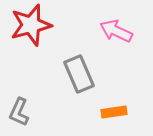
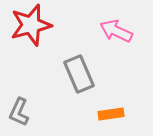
orange rectangle: moved 3 px left, 2 px down
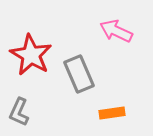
red star: moved 30 px down; rotated 27 degrees counterclockwise
orange rectangle: moved 1 px right, 1 px up
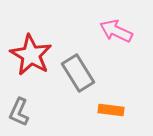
gray rectangle: moved 1 px left, 1 px up; rotated 9 degrees counterclockwise
orange rectangle: moved 1 px left, 3 px up; rotated 15 degrees clockwise
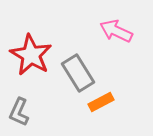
orange rectangle: moved 10 px left, 8 px up; rotated 35 degrees counterclockwise
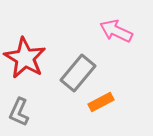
red star: moved 6 px left, 3 px down
gray rectangle: rotated 72 degrees clockwise
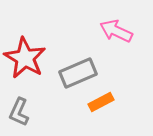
gray rectangle: rotated 27 degrees clockwise
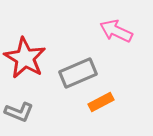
gray L-shape: rotated 92 degrees counterclockwise
